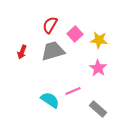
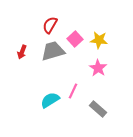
pink square: moved 5 px down
pink line: rotated 42 degrees counterclockwise
cyan semicircle: rotated 66 degrees counterclockwise
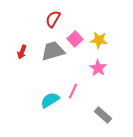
red semicircle: moved 3 px right, 6 px up
gray rectangle: moved 5 px right, 6 px down
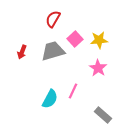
yellow star: rotated 12 degrees counterclockwise
cyan semicircle: moved 1 px up; rotated 150 degrees clockwise
